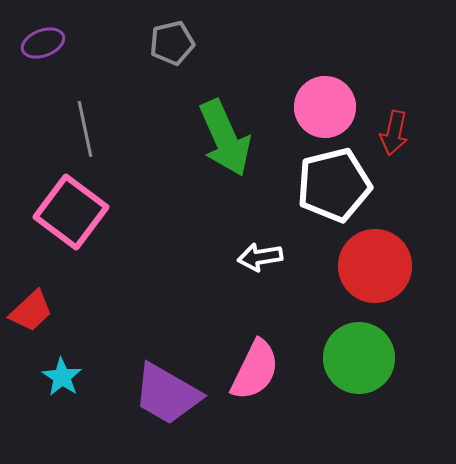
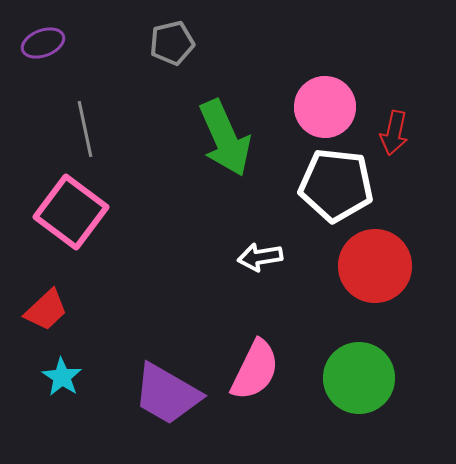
white pentagon: moved 2 px right; rotated 20 degrees clockwise
red trapezoid: moved 15 px right, 1 px up
green circle: moved 20 px down
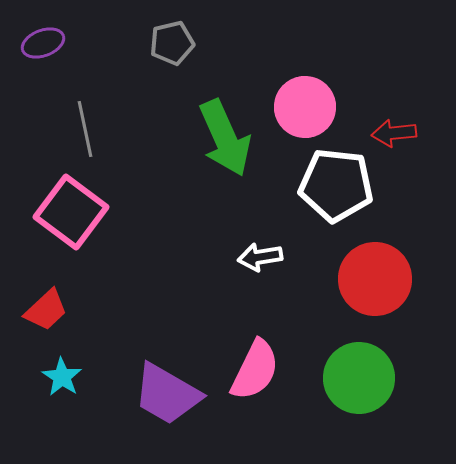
pink circle: moved 20 px left
red arrow: rotated 72 degrees clockwise
red circle: moved 13 px down
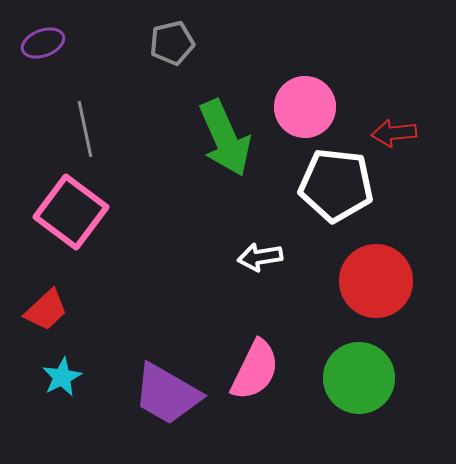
red circle: moved 1 px right, 2 px down
cyan star: rotated 12 degrees clockwise
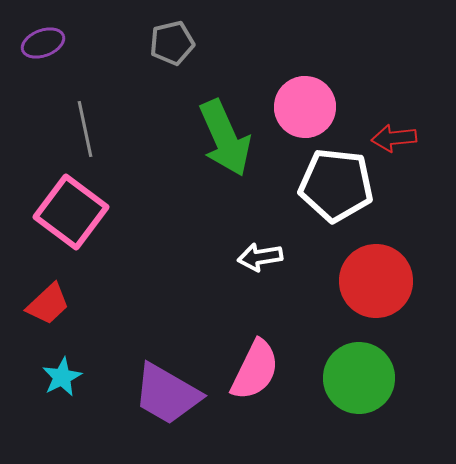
red arrow: moved 5 px down
red trapezoid: moved 2 px right, 6 px up
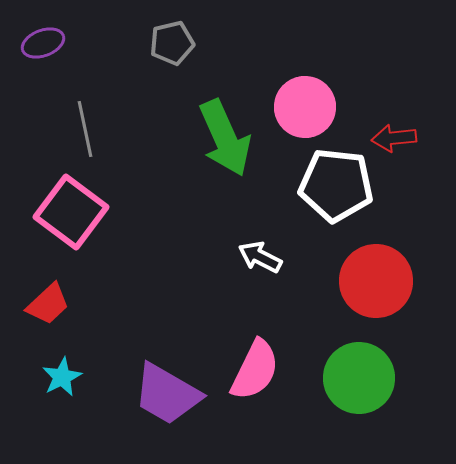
white arrow: rotated 36 degrees clockwise
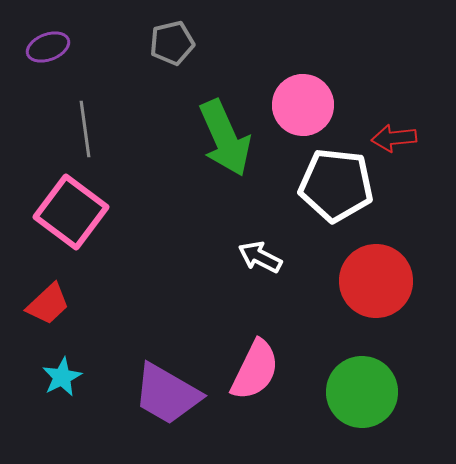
purple ellipse: moved 5 px right, 4 px down
pink circle: moved 2 px left, 2 px up
gray line: rotated 4 degrees clockwise
green circle: moved 3 px right, 14 px down
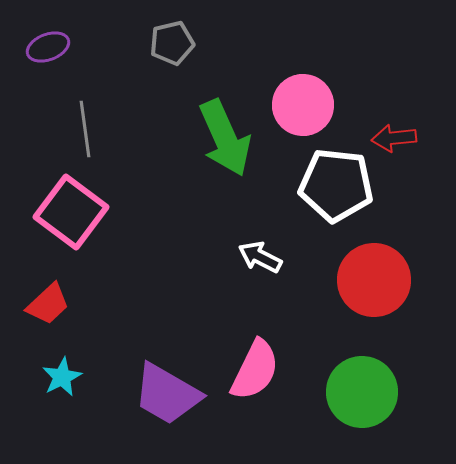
red circle: moved 2 px left, 1 px up
